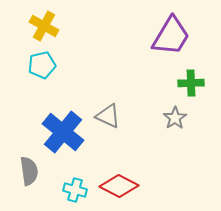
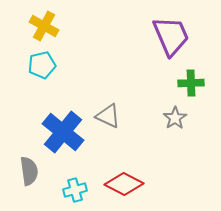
purple trapezoid: rotated 54 degrees counterclockwise
red diamond: moved 5 px right, 2 px up
cyan cross: rotated 30 degrees counterclockwise
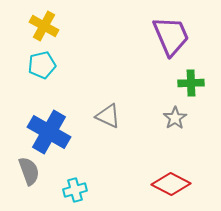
blue cross: moved 14 px left; rotated 9 degrees counterclockwise
gray semicircle: rotated 12 degrees counterclockwise
red diamond: moved 47 px right
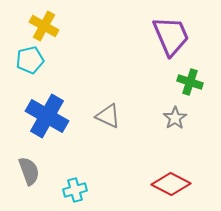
cyan pentagon: moved 12 px left, 5 px up
green cross: moved 1 px left, 1 px up; rotated 20 degrees clockwise
blue cross: moved 2 px left, 16 px up
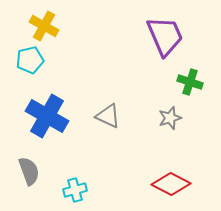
purple trapezoid: moved 6 px left
gray star: moved 5 px left; rotated 15 degrees clockwise
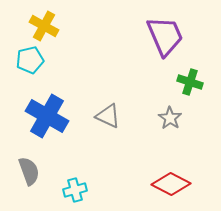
gray star: rotated 20 degrees counterclockwise
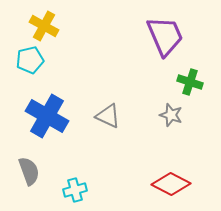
gray star: moved 1 px right, 3 px up; rotated 15 degrees counterclockwise
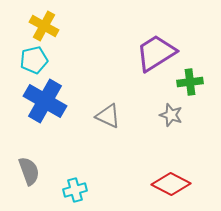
purple trapezoid: moved 9 px left, 17 px down; rotated 99 degrees counterclockwise
cyan pentagon: moved 4 px right
green cross: rotated 25 degrees counterclockwise
blue cross: moved 2 px left, 15 px up
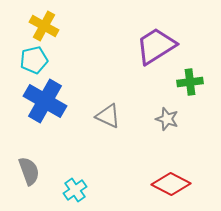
purple trapezoid: moved 7 px up
gray star: moved 4 px left, 4 px down
cyan cross: rotated 20 degrees counterclockwise
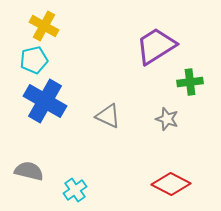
gray semicircle: rotated 56 degrees counterclockwise
